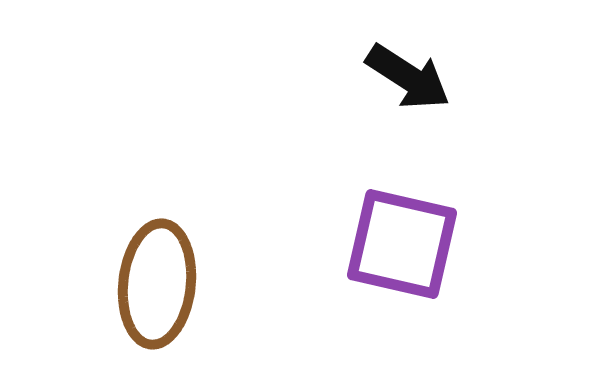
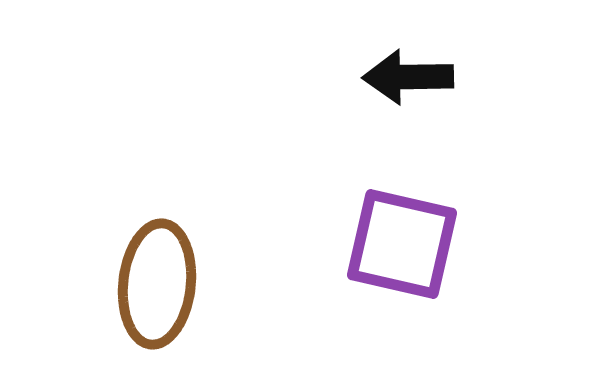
black arrow: rotated 146 degrees clockwise
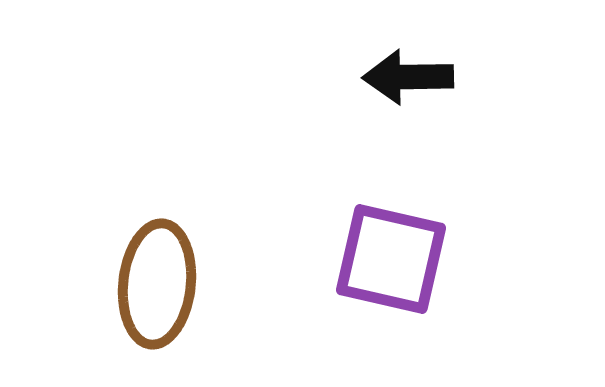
purple square: moved 11 px left, 15 px down
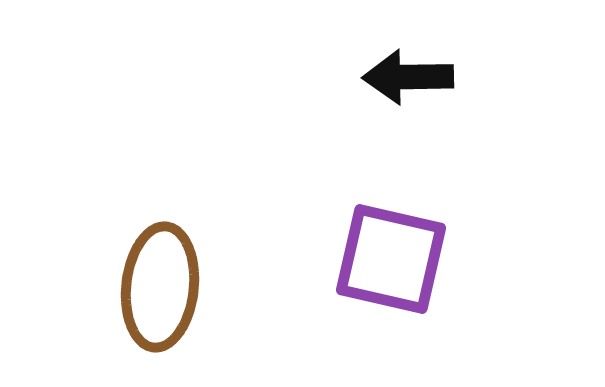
brown ellipse: moved 3 px right, 3 px down
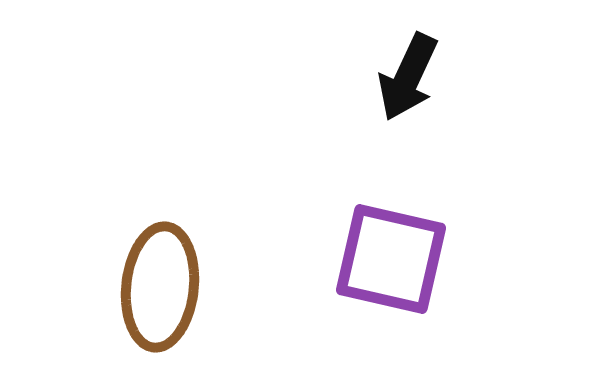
black arrow: rotated 64 degrees counterclockwise
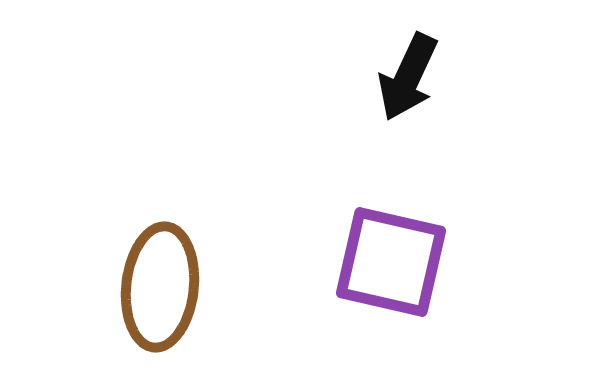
purple square: moved 3 px down
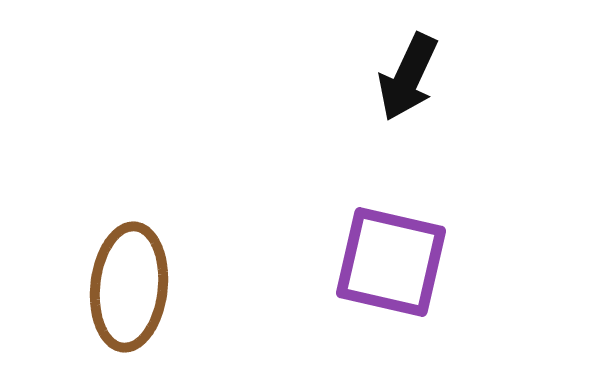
brown ellipse: moved 31 px left
